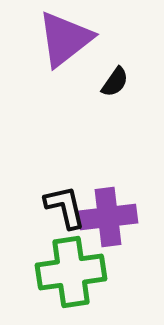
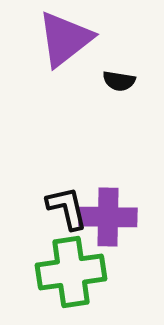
black semicircle: moved 4 px right, 1 px up; rotated 64 degrees clockwise
black L-shape: moved 2 px right, 1 px down
purple cross: rotated 8 degrees clockwise
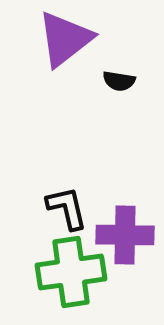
purple cross: moved 17 px right, 18 px down
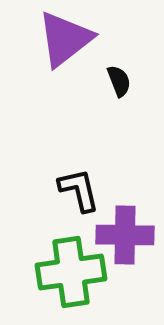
black semicircle: rotated 120 degrees counterclockwise
black L-shape: moved 12 px right, 18 px up
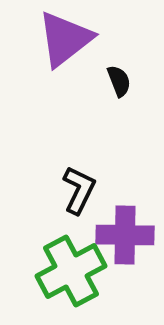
black L-shape: rotated 39 degrees clockwise
green cross: moved 1 px up; rotated 20 degrees counterclockwise
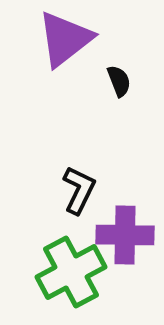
green cross: moved 1 px down
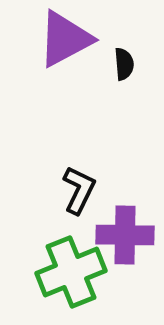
purple triangle: rotated 10 degrees clockwise
black semicircle: moved 5 px right, 17 px up; rotated 16 degrees clockwise
green cross: rotated 6 degrees clockwise
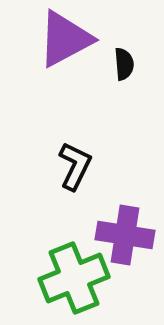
black L-shape: moved 4 px left, 24 px up
purple cross: rotated 8 degrees clockwise
green cross: moved 3 px right, 6 px down
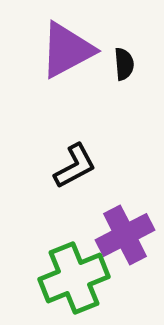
purple triangle: moved 2 px right, 11 px down
black L-shape: rotated 36 degrees clockwise
purple cross: rotated 36 degrees counterclockwise
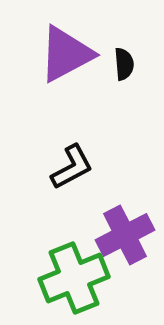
purple triangle: moved 1 px left, 4 px down
black L-shape: moved 3 px left, 1 px down
